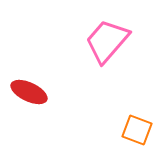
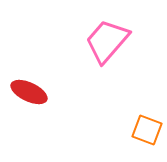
orange square: moved 10 px right
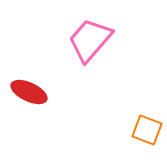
pink trapezoid: moved 17 px left, 1 px up
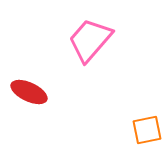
orange square: rotated 32 degrees counterclockwise
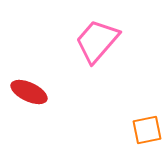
pink trapezoid: moved 7 px right, 1 px down
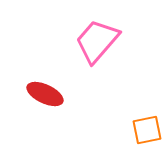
red ellipse: moved 16 px right, 2 px down
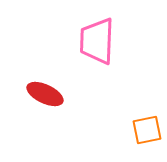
pink trapezoid: rotated 39 degrees counterclockwise
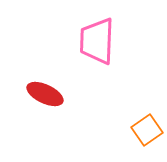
orange square: rotated 24 degrees counterclockwise
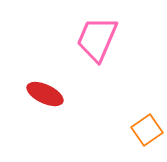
pink trapezoid: moved 2 px up; rotated 21 degrees clockwise
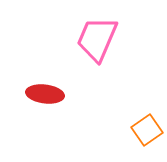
red ellipse: rotated 18 degrees counterclockwise
